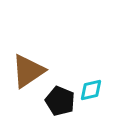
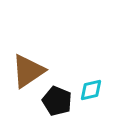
black pentagon: moved 3 px left
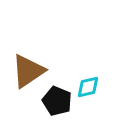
cyan diamond: moved 3 px left, 3 px up
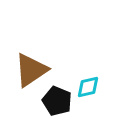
brown triangle: moved 3 px right, 1 px up
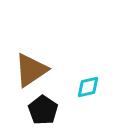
black pentagon: moved 14 px left, 9 px down; rotated 12 degrees clockwise
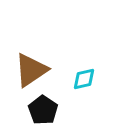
cyan diamond: moved 4 px left, 8 px up
